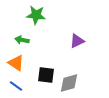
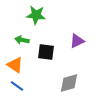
orange triangle: moved 1 px left, 2 px down
black square: moved 23 px up
blue line: moved 1 px right
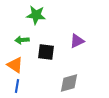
green arrow: rotated 16 degrees counterclockwise
blue line: rotated 64 degrees clockwise
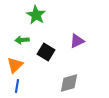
green star: rotated 24 degrees clockwise
black square: rotated 24 degrees clockwise
orange triangle: rotated 42 degrees clockwise
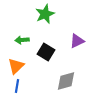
green star: moved 9 px right, 1 px up; rotated 18 degrees clockwise
orange triangle: moved 1 px right, 1 px down
gray diamond: moved 3 px left, 2 px up
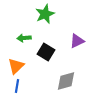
green arrow: moved 2 px right, 2 px up
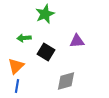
purple triangle: rotated 21 degrees clockwise
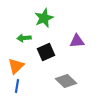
green star: moved 1 px left, 4 px down
black square: rotated 36 degrees clockwise
gray diamond: rotated 60 degrees clockwise
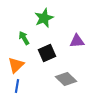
green arrow: rotated 64 degrees clockwise
black square: moved 1 px right, 1 px down
orange triangle: moved 1 px up
gray diamond: moved 2 px up
